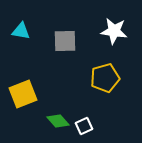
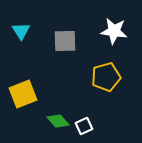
cyan triangle: rotated 48 degrees clockwise
yellow pentagon: moved 1 px right, 1 px up
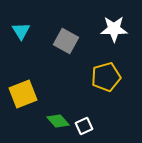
white star: moved 2 px up; rotated 8 degrees counterclockwise
gray square: moved 1 px right; rotated 30 degrees clockwise
